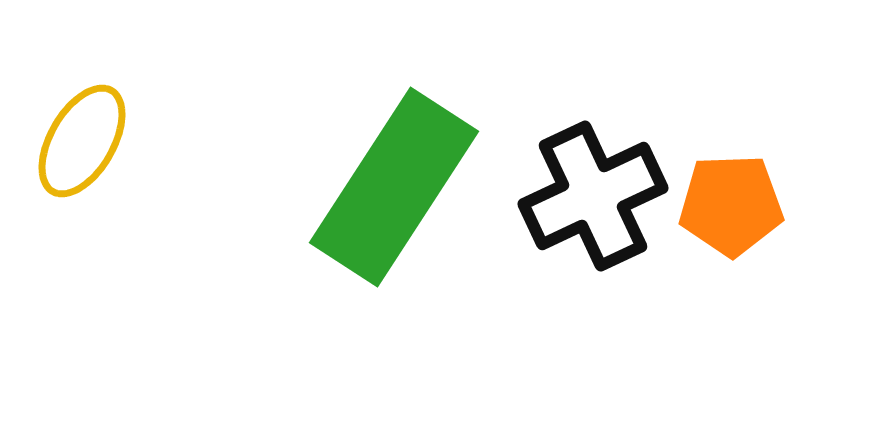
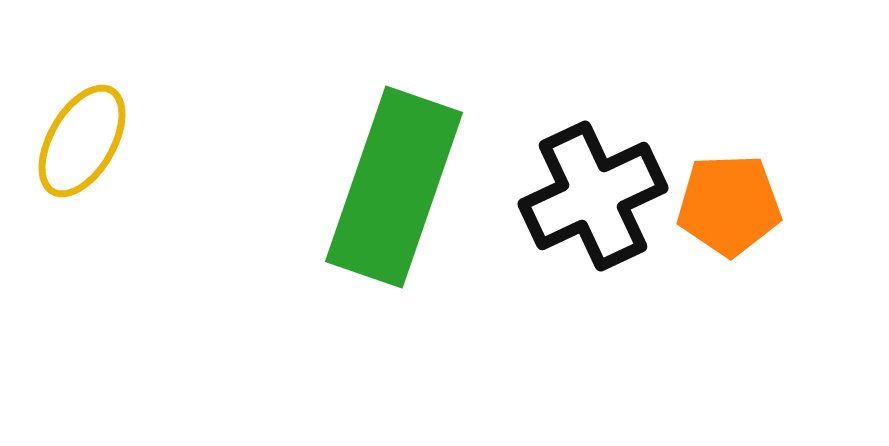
green rectangle: rotated 14 degrees counterclockwise
orange pentagon: moved 2 px left
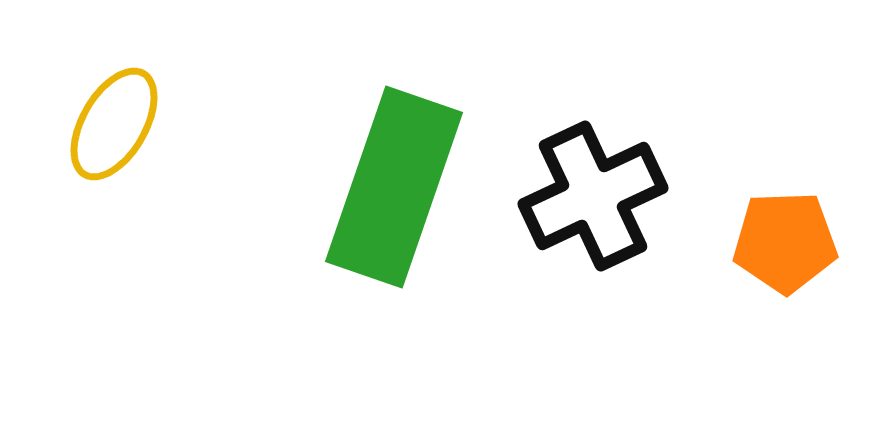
yellow ellipse: moved 32 px right, 17 px up
orange pentagon: moved 56 px right, 37 px down
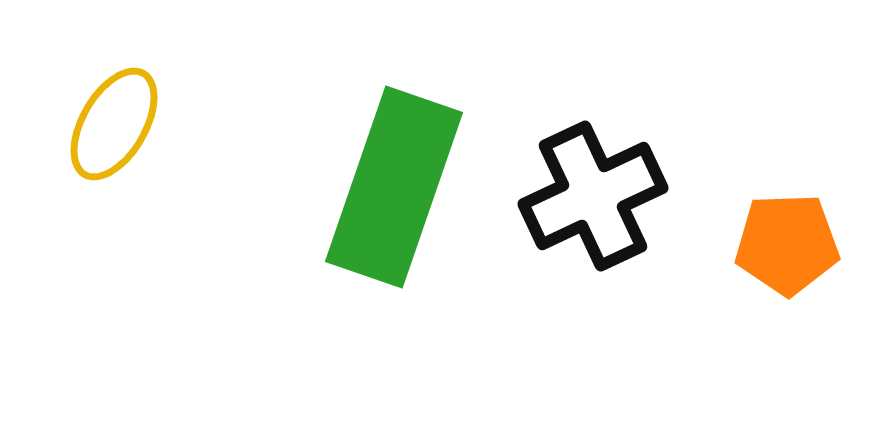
orange pentagon: moved 2 px right, 2 px down
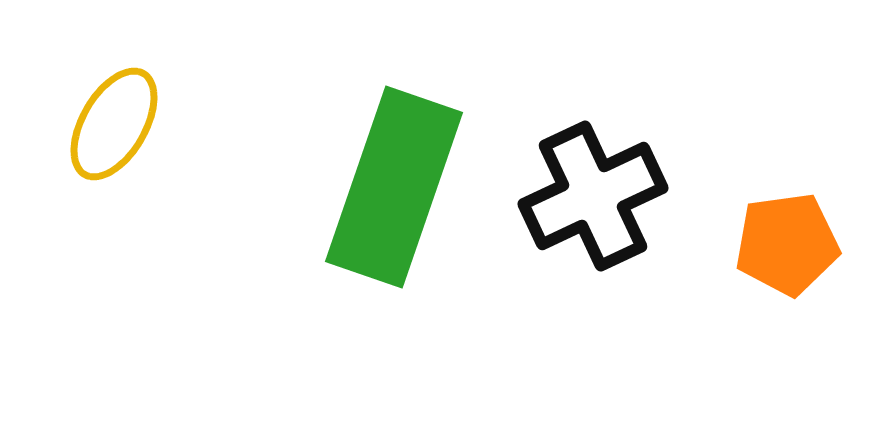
orange pentagon: rotated 6 degrees counterclockwise
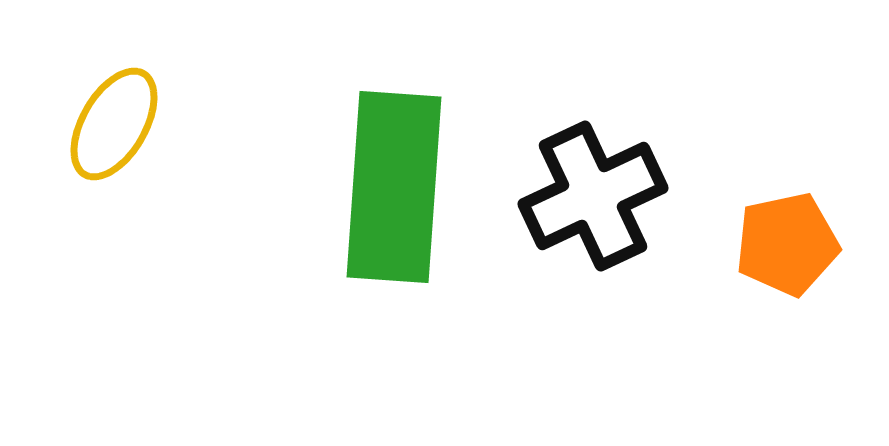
green rectangle: rotated 15 degrees counterclockwise
orange pentagon: rotated 4 degrees counterclockwise
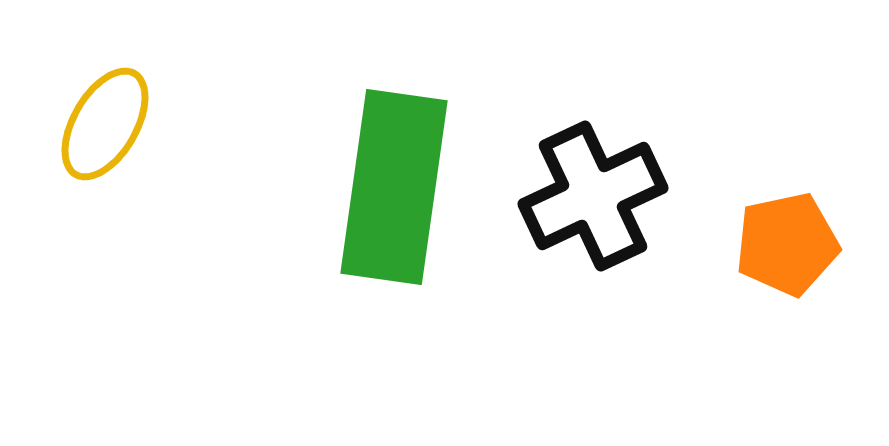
yellow ellipse: moved 9 px left
green rectangle: rotated 4 degrees clockwise
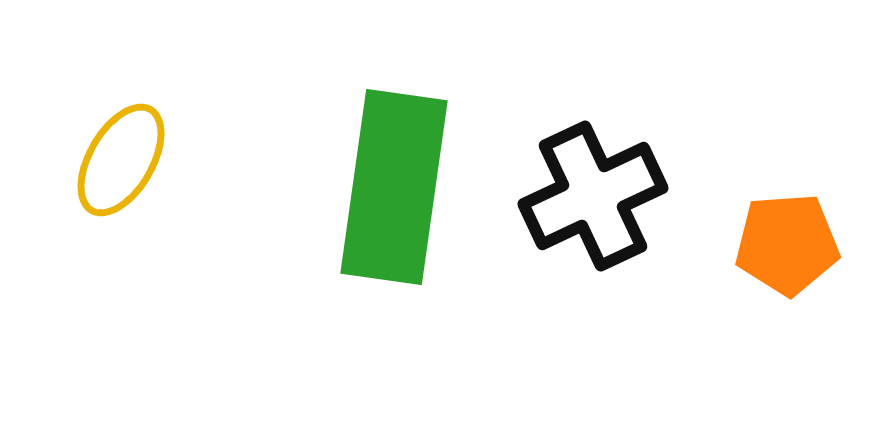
yellow ellipse: moved 16 px right, 36 px down
orange pentagon: rotated 8 degrees clockwise
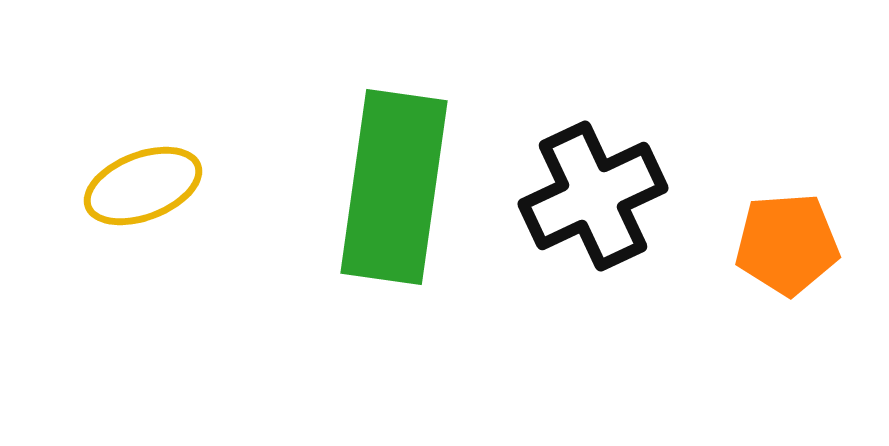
yellow ellipse: moved 22 px right, 26 px down; rotated 39 degrees clockwise
